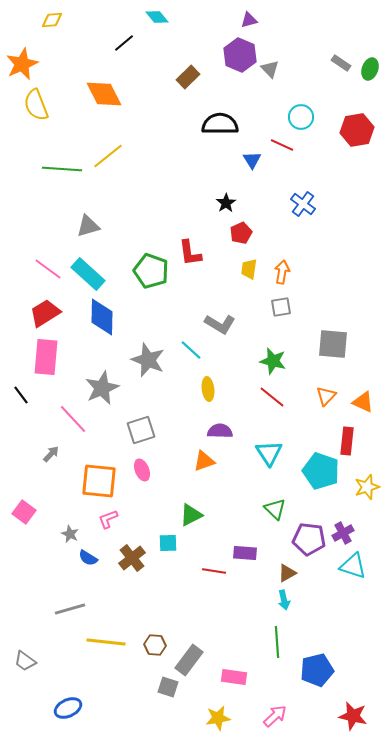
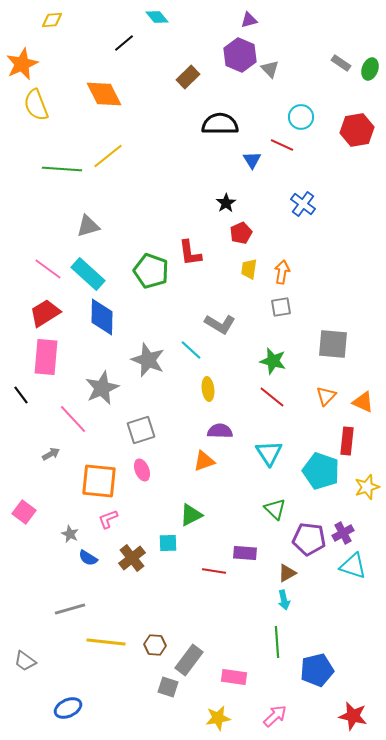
gray arrow at (51, 454): rotated 18 degrees clockwise
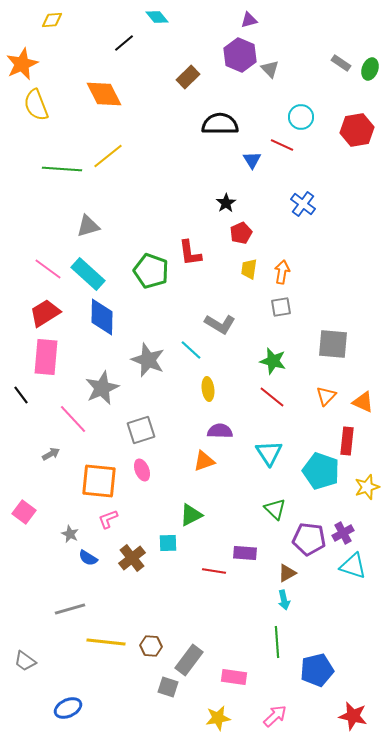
brown hexagon at (155, 645): moved 4 px left, 1 px down
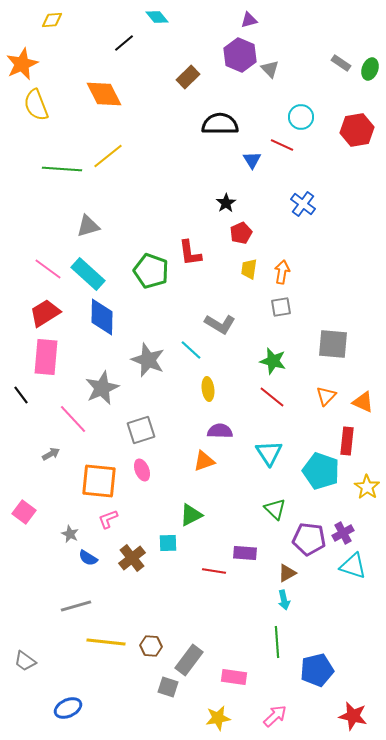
yellow star at (367, 487): rotated 20 degrees counterclockwise
gray line at (70, 609): moved 6 px right, 3 px up
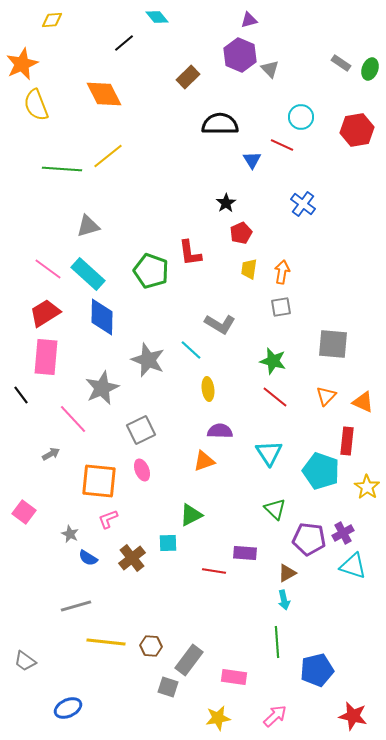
red line at (272, 397): moved 3 px right
gray square at (141, 430): rotated 8 degrees counterclockwise
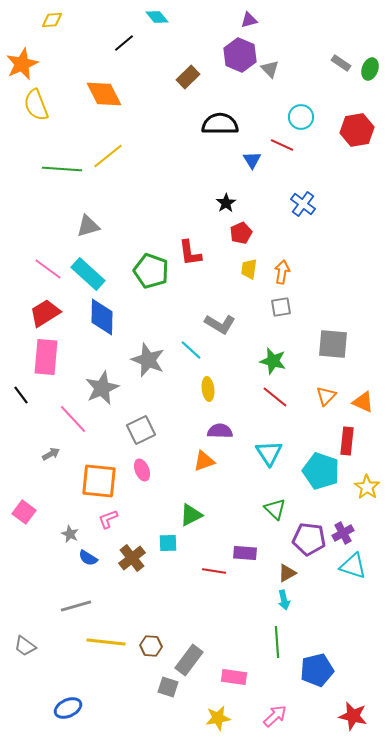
gray trapezoid at (25, 661): moved 15 px up
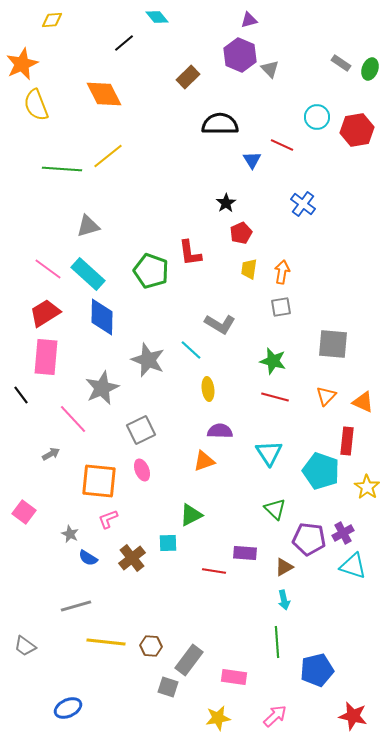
cyan circle at (301, 117): moved 16 px right
red line at (275, 397): rotated 24 degrees counterclockwise
brown triangle at (287, 573): moved 3 px left, 6 px up
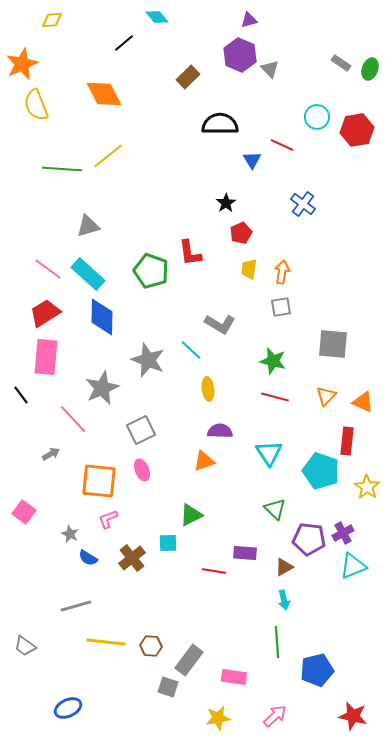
cyan triangle at (353, 566): rotated 40 degrees counterclockwise
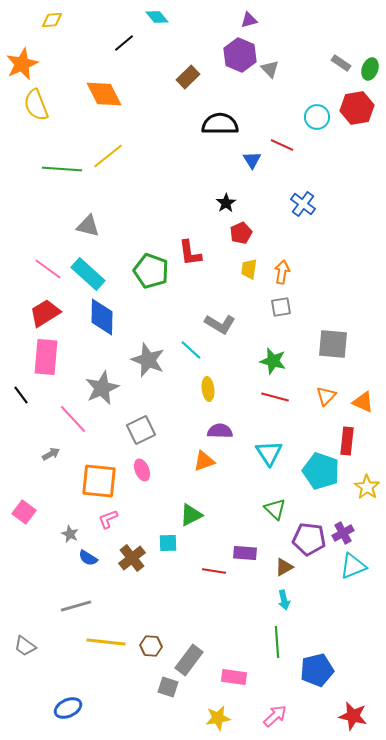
red hexagon at (357, 130): moved 22 px up
gray triangle at (88, 226): rotated 30 degrees clockwise
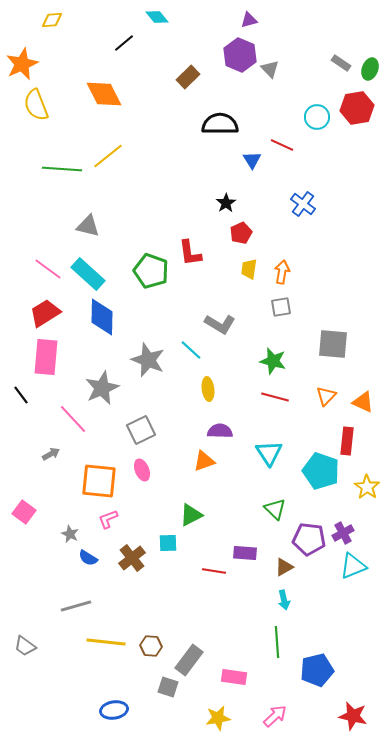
blue ellipse at (68, 708): moved 46 px right, 2 px down; rotated 16 degrees clockwise
